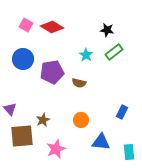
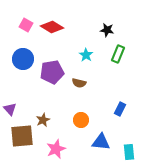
green rectangle: moved 4 px right, 2 px down; rotated 30 degrees counterclockwise
blue rectangle: moved 2 px left, 3 px up
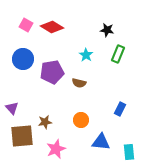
purple triangle: moved 2 px right, 1 px up
brown star: moved 2 px right, 2 px down; rotated 16 degrees clockwise
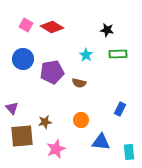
green rectangle: rotated 66 degrees clockwise
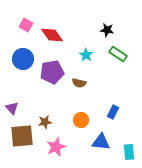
red diamond: moved 8 px down; rotated 25 degrees clockwise
green rectangle: rotated 36 degrees clockwise
blue rectangle: moved 7 px left, 3 px down
pink star: moved 2 px up
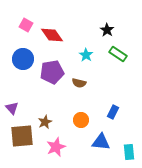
black star: rotated 24 degrees clockwise
brown star: rotated 16 degrees counterclockwise
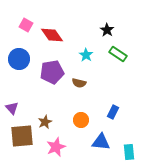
blue circle: moved 4 px left
